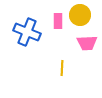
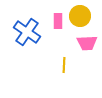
yellow circle: moved 1 px down
blue cross: rotated 12 degrees clockwise
yellow line: moved 2 px right, 3 px up
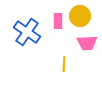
yellow line: moved 1 px up
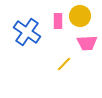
yellow line: rotated 42 degrees clockwise
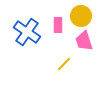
yellow circle: moved 1 px right
pink rectangle: moved 4 px down
pink trapezoid: moved 3 px left, 2 px up; rotated 75 degrees clockwise
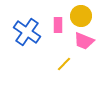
pink trapezoid: rotated 50 degrees counterclockwise
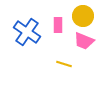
yellow circle: moved 2 px right
yellow line: rotated 63 degrees clockwise
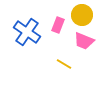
yellow circle: moved 1 px left, 1 px up
pink rectangle: rotated 21 degrees clockwise
yellow line: rotated 14 degrees clockwise
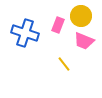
yellow circle: moved 1 px left, 1 px down
blue cross: moved 2 px left, 1 px down; rotated 16 degrees counterclockwise
yellow line: rotated 21 degrees clockwise
